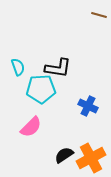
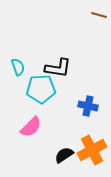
blue cross: rotated 12 degrees counterclockwise
orange cross: moved 1 px right, 8 px up
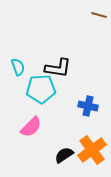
orange cross: rotated 8 degrees counterclockwise
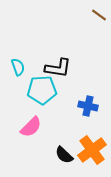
brown line: rotated 21 degrees clockwise
cyan pentagon: moved 1 px right, 1 px down
black semicircle: rotated 102 degrees counterclockwise
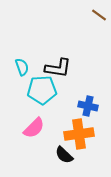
cyan semicircle: moved 4 px right
pink semicircle: moved 3 px right, 1 px down
orange cross: moved 13 px left, 16 px up; rotated 28 degrees clockwise
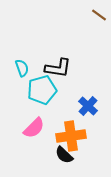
cyan semicircle: moved 1 px down
cyan pentagon: rotated 12 degrees counterclockwise
blue cross: rotated 30 degrees clockwise
orange cross: moved 8 px left, 2 px down
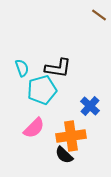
blue cross: moved 2 px right
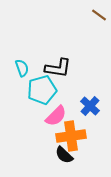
pink semicircle: moved 22 px right, 12 px up
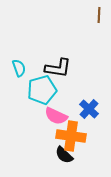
brown line: rotated 56 degrees clockwise
cyan semicircle: moved 3 px left
blue cross: moved 1 px left, 3 px down
pink semicircle: rotated 70 degrees clockwise
orange cross: rotated 16 degrees clockwise
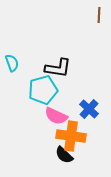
cyan semicircle: moved 7 px left, 5 px up
cyan pentagon: moved 1 px right
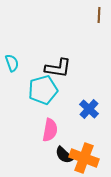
pink semicircle: moved 6 px left, 14 px down; rotated 105 degrees counterclockwise
orange cross: moved 13 px right, 22 px down; rotated 12 degrees clockwise
